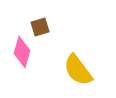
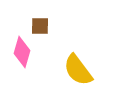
brown square: moved 1 px up; rotated 18 degrees clockwise
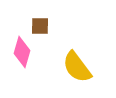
yellow semicircle: moved 1 px left, 3 px up
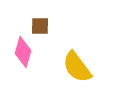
pink diamond: moved 1 px right
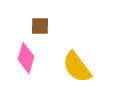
pink diamond: moved 3 px right, 6 px down
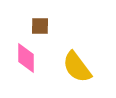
pink diamond: rotated 16 degrees counterclockwise
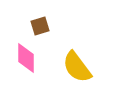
brown square: rotated 18 degrees counterclockwise
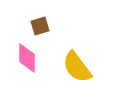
pink diamond: moved 1 px right
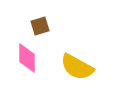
yellow semicircle: rotated 24 degrees counterclockwise
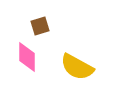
pink diamond: moved 1 px up
